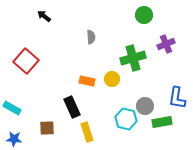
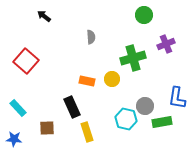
cyan rectangle: moved 6 px right; rotated 18 degrees clockwise
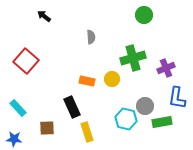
purple cross: moved 24 px down
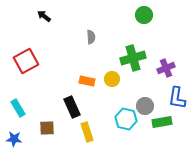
red square: rotated 20 degrees clockwise
cyan rectangle: rotated 12 degrees clockwise
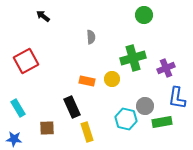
black arrow: moved 1 px left
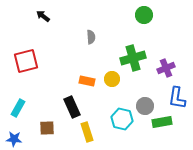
red square: rotated 15 degrees clockwise
cyan rectangle: rotated 60 degrees clockwise
cyan hexagon: moved 4 px left
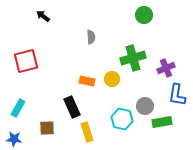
blue L-shape: moved 3 px up
